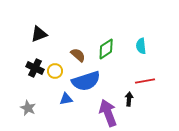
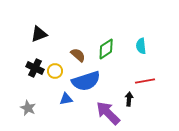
purple arrow: rotated 24 degrees counterclockwise
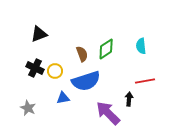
brown semicircle: moved 4 px right, 1 px up; rotated 28 degrees clockwise
blue triangle: moved 3 px left, 1 px up
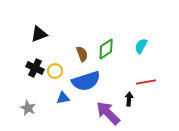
cyan semicircle: rotated 35 degrees clockwise
red line: moved 1 px right, 1 px down
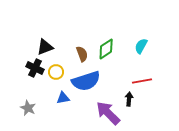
black triangle: moved 6 px right, 13 px down
yellow circle: moved 1 px right, 1 px down
red line: moved 4 px left, 1 px up
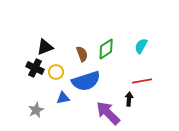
gray star: moved 8 px right, 2 px down; rotated 21 degrees clockwise
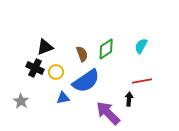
blue semicircle: rotated 16 degrees counterclockwise
gray star: moved 15 px left, 9 px up; rotated 14 degrees counterclockwise
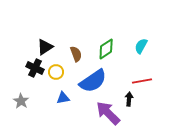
black triangle: rotated 12 degrees counterclockwise
brown semicircle: moved 6 px left
blue semicircle: moved 7 px right
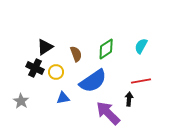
red line: moved 1 px left
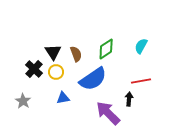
black triangle: moved 8 px right, 5 px down; rotated 30 degrees counterclockwise
black cross: moved 1 px left, 1 px down; rotated 18 degrees clockwise
blue semicircle: moved 2 px up
gray star: moved 2 px right
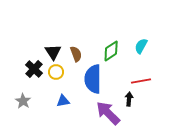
green diamond: moved 5 px right, 2 px down
blue semicircle: rotated 124 degrees clockwise
blue triangle: moved 3 px down
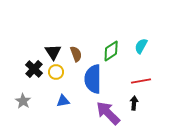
black arrow: moved 5 px right, 4 px down
